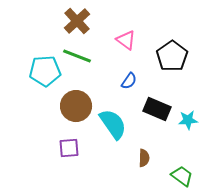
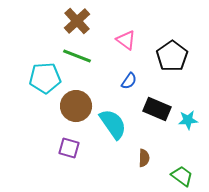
cyan pentagon: moved 7 px down
purple square: rotated 20 degrees clockwise
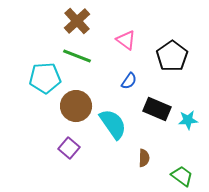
purple square: rotated 25 degrees clockwise
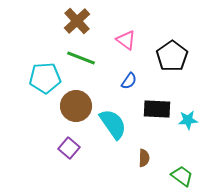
green line: moved 4 px right, 2 px down
black rectangle: rotated 20 degrees counterclockwise
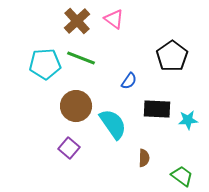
pink triangle: moved 12 px left, 21 px up
cyan pentagon: moved 14 px up
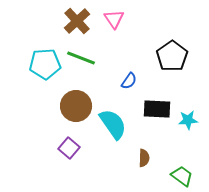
pink triangle: rotated 20 degrees clockwise
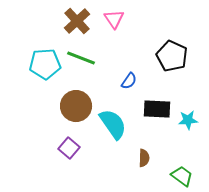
black pentagon: rotated 12 degrees counterclockwise
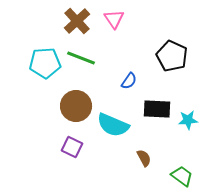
cyan pentagon: moved 1 px up
cyan semicircle: moved 1 px down; rotated 148 degrees clockwise
purple square: moved 3 px right, 1 px up; rotated 15 degrees counterclockwise
brown semicircle: rotated 30 degrees counterclockwise
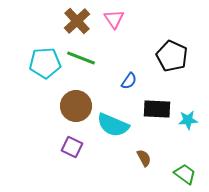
green trapezoid: moved 3 px right, 2 px up
